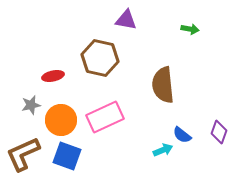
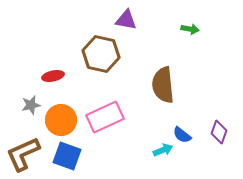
brown hexagon: moved 1 px right, 4 px up
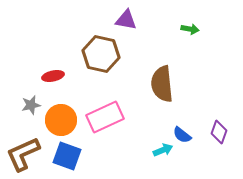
brown semicircle: moved 1 px left, 1 px up
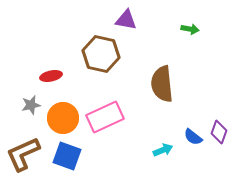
red ellipse: moved 2 px left
orange circle: moved 2 px right, 2 px up
blue semicircle: moved 11 px right, 2 px down
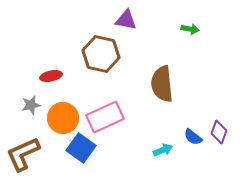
blue square: moved 14 px right, 8 px up; rotated 16 degrees clockwise
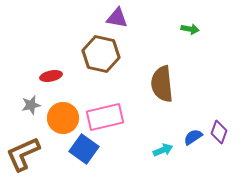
purple triangle: moved 9 px left, 2 px up
pink rectangle: rotated 12 degrees clockwise
blue semicircle: rotated 108 degrees clockwise
blue square: moved 3 px right, 1 px down
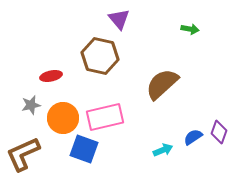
purple triangle: moved 2 px right, 1 px down; rotated 40 degrees clockwise
brown hexagon: moved 1 px left, 2 px down
brown semicircle: rotated 54 degrees clockwise
blue square: rotated 16 degrees counterclockwise
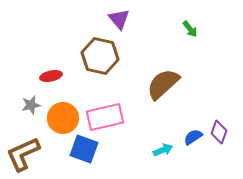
green arrow: rotated 42 degrees clockwise
brown semicircle: moved 1 px right
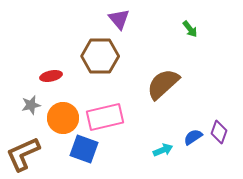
brown hexagon: rotated 12 degrees counterclockwise
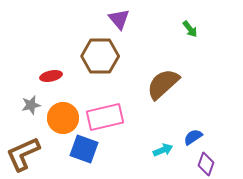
purple diamond: moved 13 px left, 32 px down
